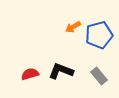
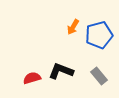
orange arrow: rotated 28 degrees counterclockwise
red semicircle: moved 2 px right, 4 px down
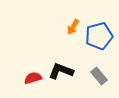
blue pentagon: moved 1 px down
red semicircle: moved 1 px right
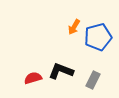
orange arrow: moved 1 px right
blue pentagon: moved 1 px left, 1 px down
gray rectangle: moved 6 px left, 4 px down; rotated 66 degrees clockwise
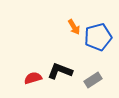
orange arrow: rotated 63 degrees counterclockwise
black L-shape: moved 1 px left
gray rectangle: rotated 30 degrees clockwise
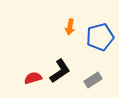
orange arrow: moved 4 px left; rotated 42 degrees clockwise
blue pentagon: moved 2 px right
black L-shape: rotated 125 degrees clockwise
